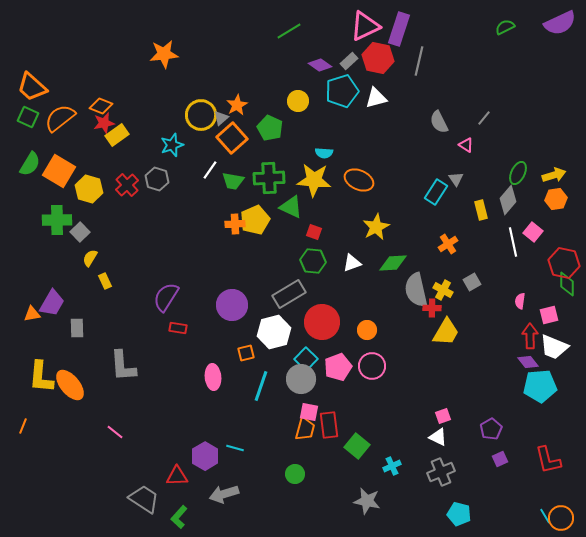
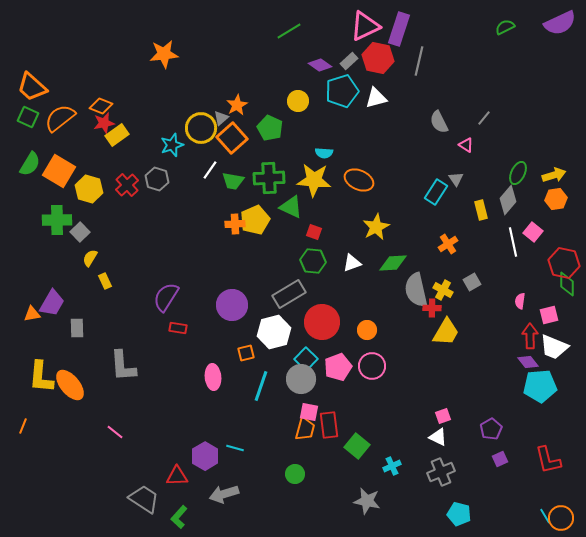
yellow circle at (201, 115): moved 13 px down
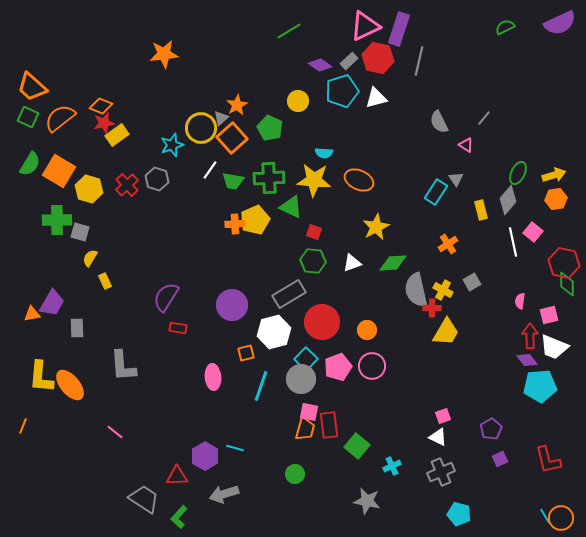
gray square at (80, 232): rotated 30 degrees counterclockwise
purple diamond at (528, 362): moved 1 px left, 2 px up
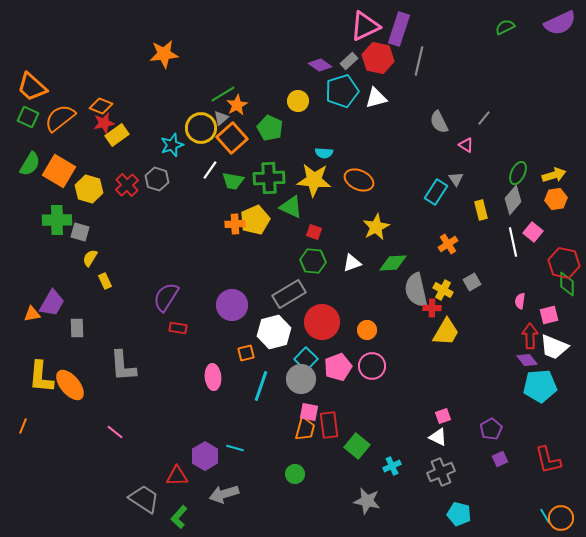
green line at (289, 31): moved 66 px left, 63 px down
gray diamond at (508, 200): moved 5 px right
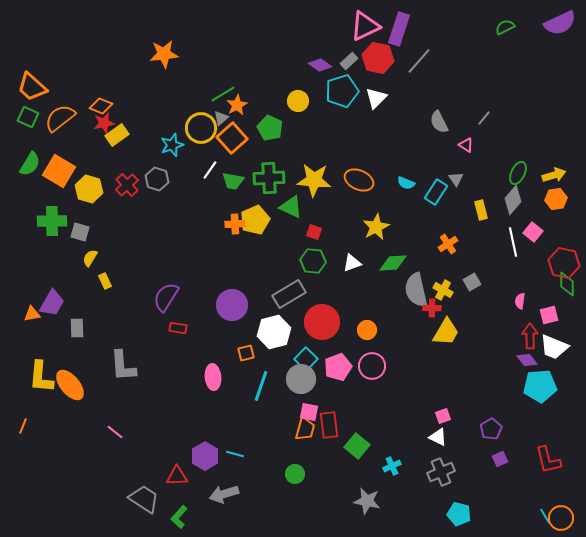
gray line at (419, 61): rotated 28 degrees clockwise
white triangle at (376, 98): rotated 30 degrees counterclockwise
cyan semicircle at (324, 153): moved 82 px right, 30 px down; rotated 18 degrees clockwise
green cross at (57, 220): moved 5 px left, 1 px down
cyan line at (235, 448): moved 6 px down
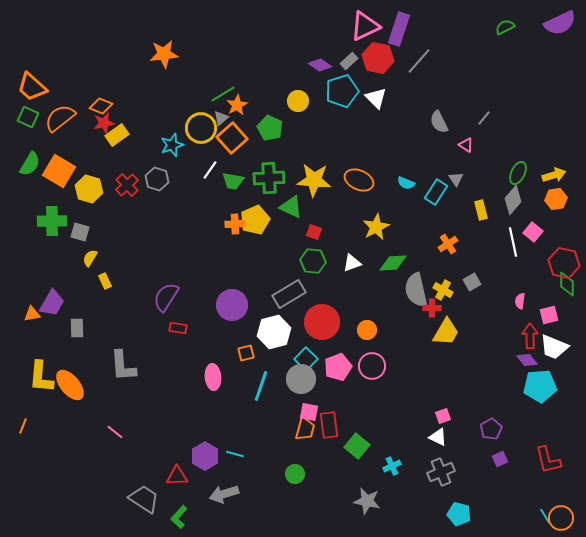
white triangle at (376, 98): rotated 30 degrees counterclockwise
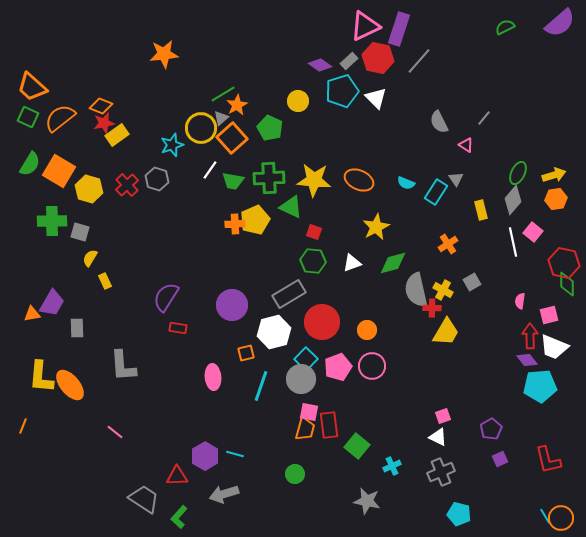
purple semicircle at (560, 23): rotated 16 degrees counterclockwise
green diamond at (393, 263): rotated 12 degrees counterclockwise
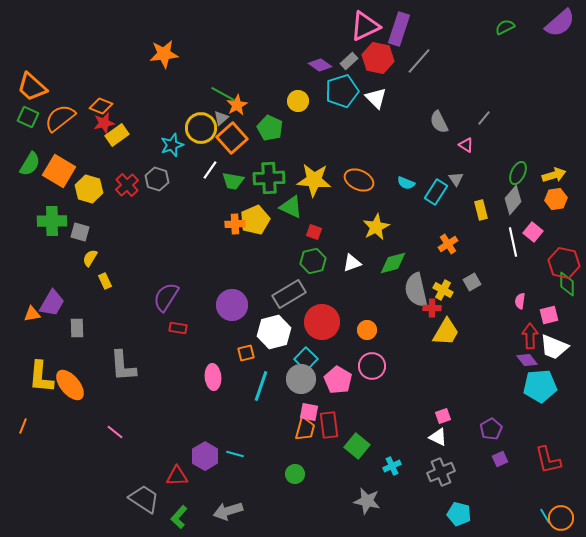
green line at (223, 94): rotated 60 degrees clockwise
green hexagon at (313, 261): rotated 20 degrees counterclockwise
pink pentagon at (338, 367): moved 13 px down; rotated 20 degrees counterclockwise
gray arrow at (224, 494): moved 4 px right, 17 px down
